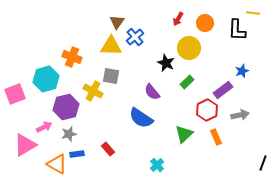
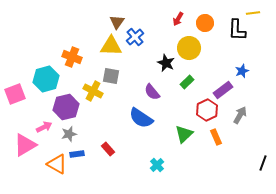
yellow line: rotated 16 degrees counterclockwise
gray arrow: rotated 48 degrees counterclockwise
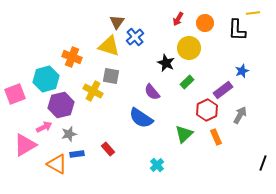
yellow triangle: moved 2 px left; rotated 15 degrees clockwise
purple hexagon: moved 5 px left, 2 px up
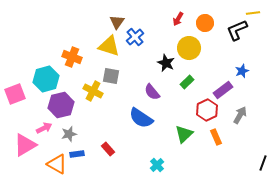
black L-shape: rotated 65 degrees clockwise
pink arrow: moved 1 px down
